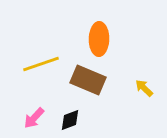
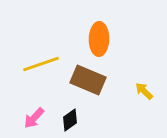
yellow arrow: moved 3 px down
black diamond: rotated 15 degrees counterclockwise
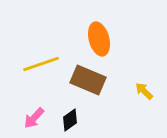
orange ellipse: rotated 16 degrees counterclockwise
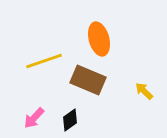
yellow line: moved 3 px right, 3 px up
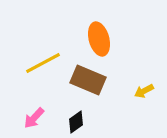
yellow line: moved 1 px left, 2 px down; rotated 9 degrees counterclockwise
yellow arrow: rotated 72 degrees counterclockwise
black diamond: moved 6 px right, 2 px down
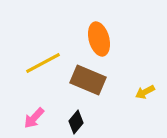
yellow arrow: moved 1 px right, 1 px down
black diamond: rotated 15 degrees counterclockwise
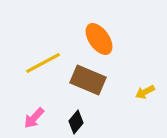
orange ellipse: rotated 20 degrees counterclockwise
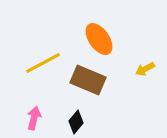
yellow arrow: moved 23 px up
pink arrow: rotated 150 degrees clockwise
